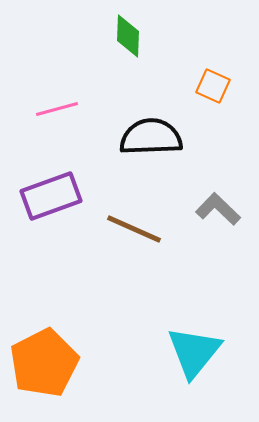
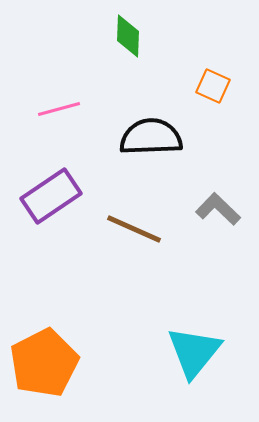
pink line: moved 2 px right
purple rectangle: rotated 14 degrees counterclockwise
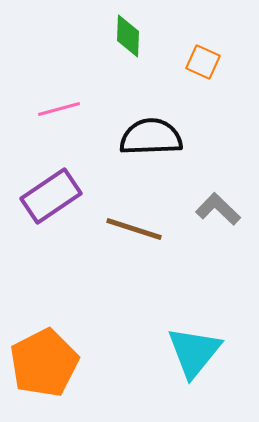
orange square: moved 10 px left, 24 px up
brown line: rotated 6 degrees counterclockwise
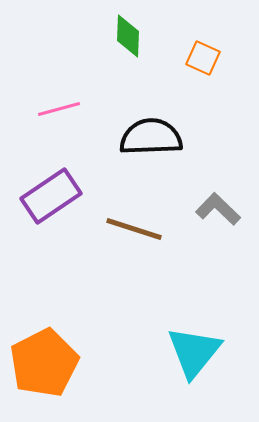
orange square: moved 4 px up
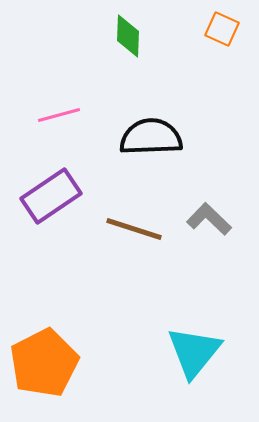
orange square: moved 19 px right, 29 px up
pink line: moved 6 px down
gray L-shape: moved 9 px left, 10 px down
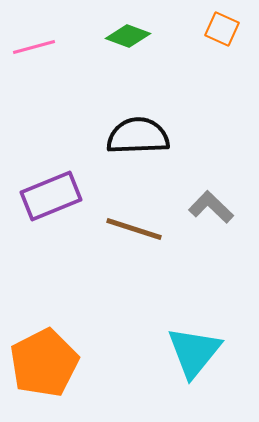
green diamond: rotated 72 degrees counterclockwise
pink line: moved 25 px left, 68 px up
black semicircle: moved 13 px left, 1 px up
purple rectangle: rotated 12 degrees clockwise
gray L-shape: moved 2 px right, 12 px up
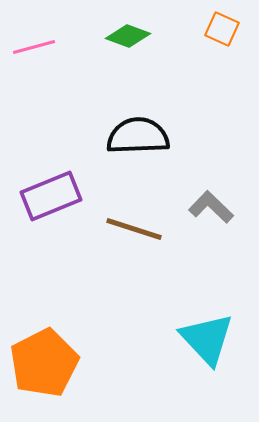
cyan triangle: moved 13 px right, 13 px up; rotated 22 degrees counterclockwise
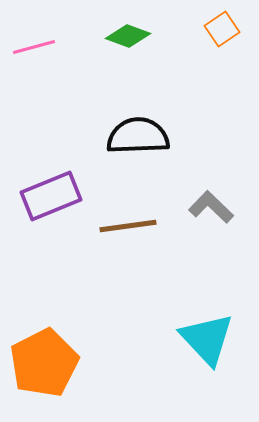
orange square: rotated 32 degrees clockwise
brown line: moved 6 px left, 3 px up; rotated 26 degrees counterclockwise
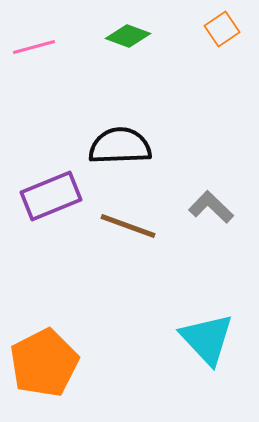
black semicircle: moved 18 px left, 10 px down
brown line: rotated 28 degrees clockwise
